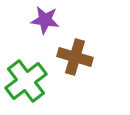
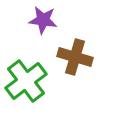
purple star: moved 2 px left
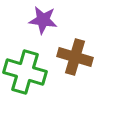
green cross: moved 1 px left, 9 px up; rotated 36 degrees counterclockwise
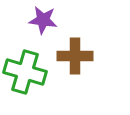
brown cross: moved 1 px up; rotated 16 degrees counterclockwise
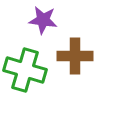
green cross: moved 2 px up
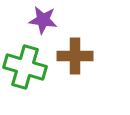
green cross: moved 3 px up
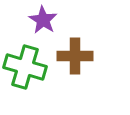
purple star: rotated 24 degrees clockwise
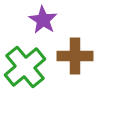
green cross: rotated 33 degrees clockwise
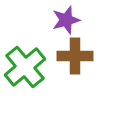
purple star: moved 23 px right; rotated 24 degrees clockwise
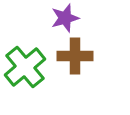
purple star: moved 1 px left, 2 px up
